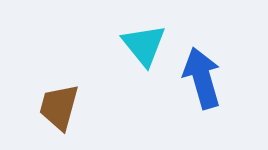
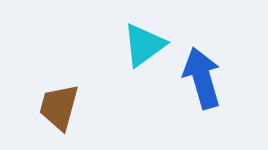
cyan triangle: rotated 33 degrees clockwise
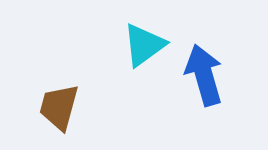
blue arrow: moved 2 px right, 3 px up
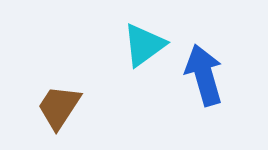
brown trapezoid: rotated 18 degrees clockwise
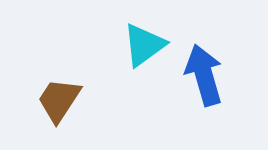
brown trapezoid: moved 7 px up
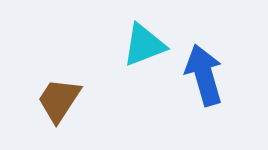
cyan triangle: rotated 15 degrees clockwise
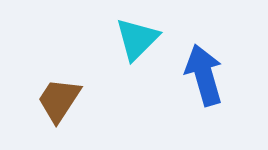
cyan triangle: moved 7 px left, 6 px up; rotated 24 degrees counterclockwise
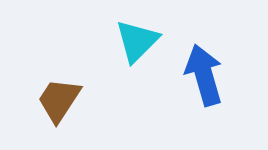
cyan triangle: moved 2 px down
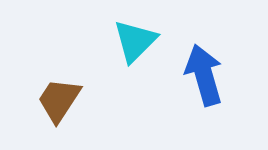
cyan triangle: moved 2 px left
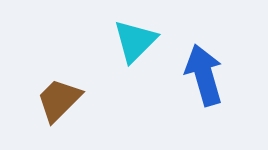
brown trapezoid: rotated 12 degrees clockwise
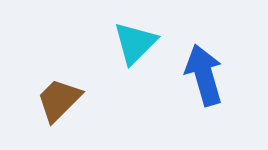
cyan triangle: moved 2 px down
